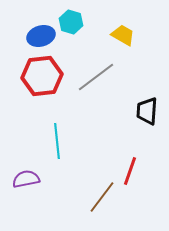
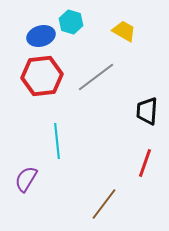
yellow trapezoid: moved 1 px right, 4 px up
red line: moved 15 px right, 8 px up
purple semicircle: rotated 48 degrees counterclockwise
brown line: moved 2 px right, 7 px down
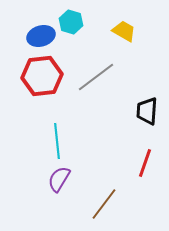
purple semicircle: moved 33 px right
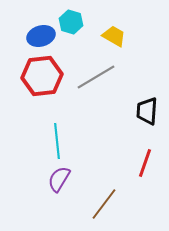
yellow trapezoid: moved 10 px left, 5 px down
gray line: rotated 6 degrees clockwise
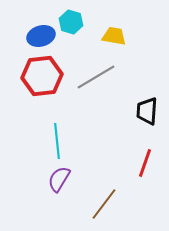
yellow trapezoid: rotated 20 degrees counterclockwise
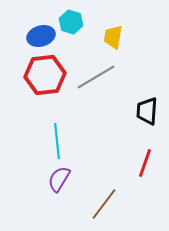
yellow trapezoid: moved 1 px left, 1 px down; rotated 90 degrees counterclockwise
red hexagon: moved 3 px right, 1 px up
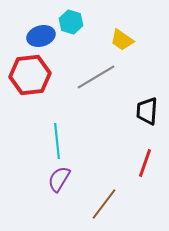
yellow trapezoid: moved 9 px right, 3 px down; rotated 65 degrees counterclockwise
red hexagon: moved 15 px left
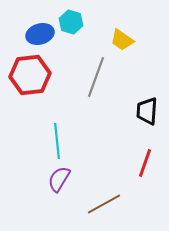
blue ellipse: moved 1 px left, 2 px up
gray line: rotated 39 degrees counterclockwise
brown line: rotated 24 degrees clockwise
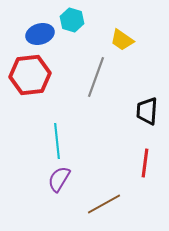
cyan hexagon: moved 1 px right, 2 px up
red line: rotated 12 degrees counterclockwise
